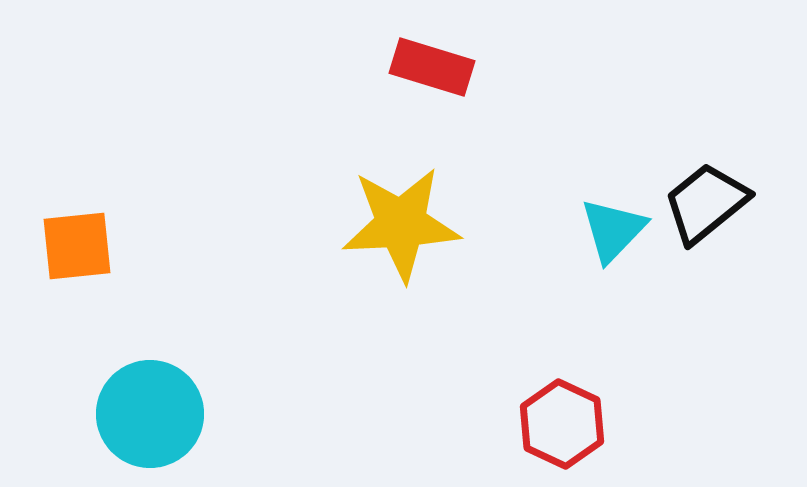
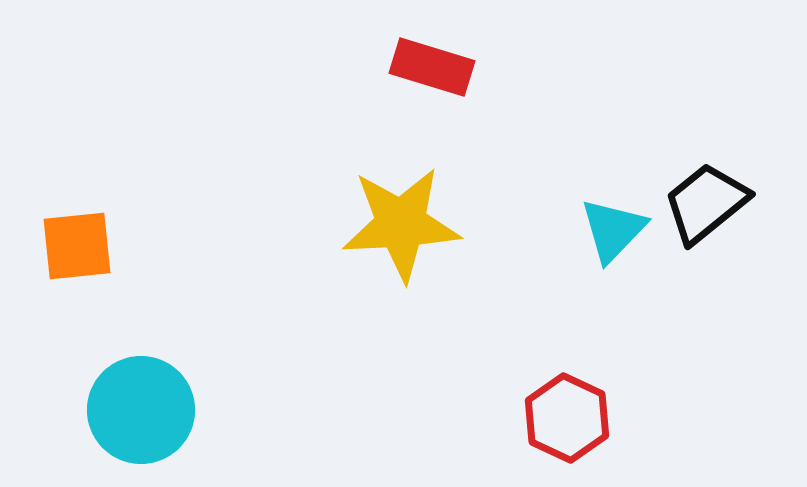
cyan circle: moved 9 px left, 4 px up
red hexagon: moved 5 px right, 6 px up
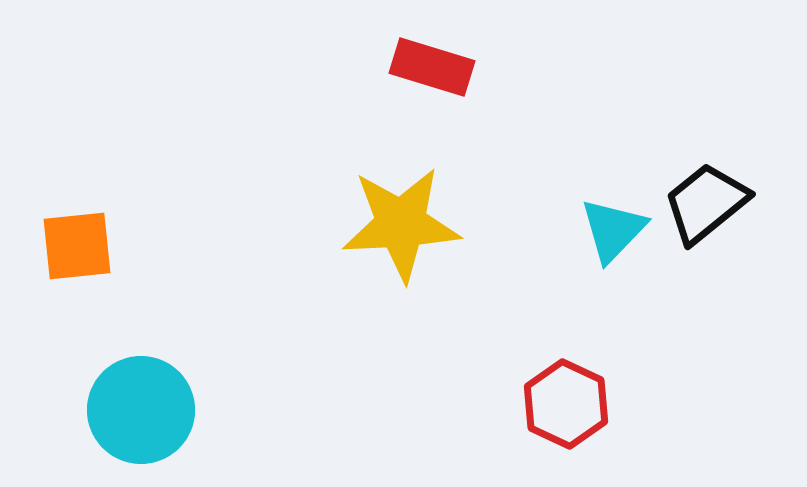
red hexagon: moved 1 px left, 14 px up
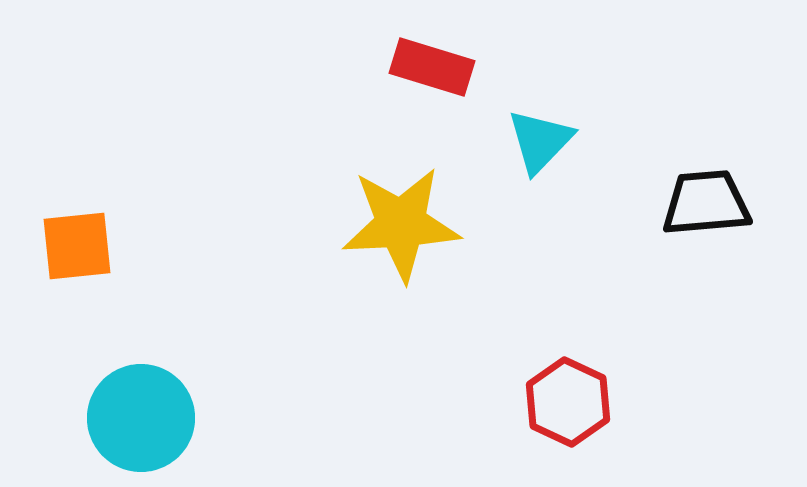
black trapezoid: rotated 34 degrees clockwise
cyan triangle: moved 73 px left, 89 px up
red hexagon: moved 2 px right, 2 px up
cyan circle: moved 8 px down
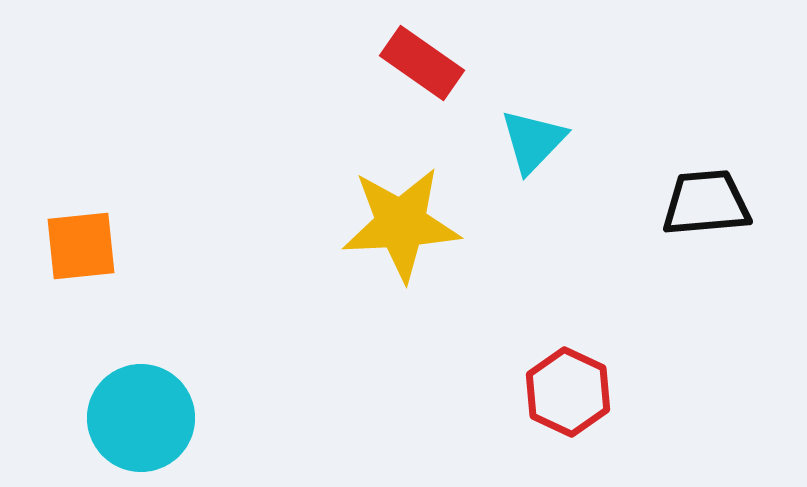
red rectangle: moved 10 px left, 4 px up; rotated 18 degrees clockwise
cyan triangle: moved 7 px left
orange square: moved 4 px right
red hexagon: moved 10 px up
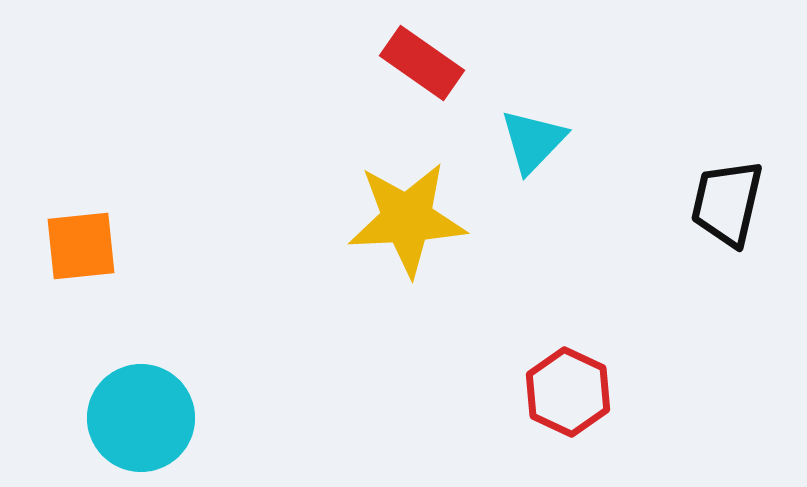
black trapezoid: moved 21 px right; rotated 72 degrees counterclockwise
yellow star: moved 6 px right, 5 px up
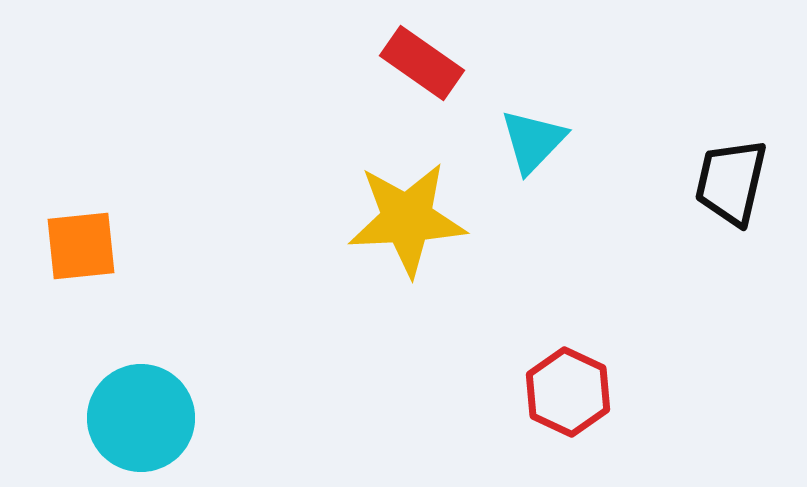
black trapezoid: moved 4 px right, 21 px up
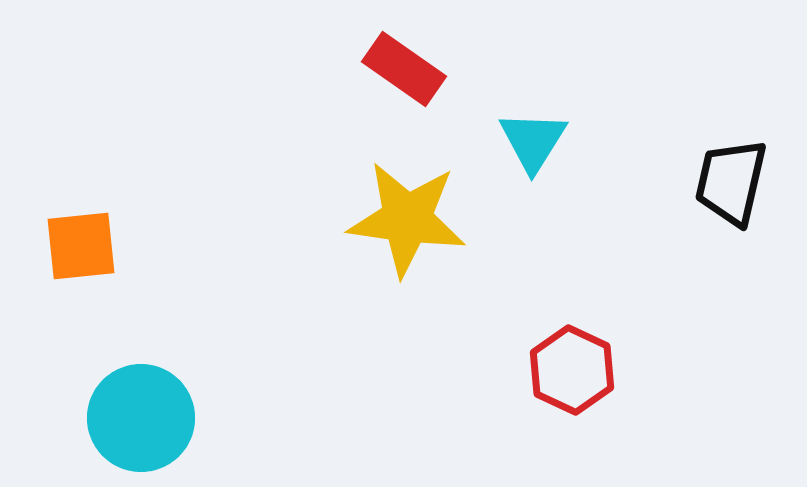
red rectangle: moved 18 px left, 6 px down
cyan triangle: rotated 12 degrees counterclockwise
yellow star: rotated 11 degrees clockwise
red hexagon: moved 4 px right, 22 px up
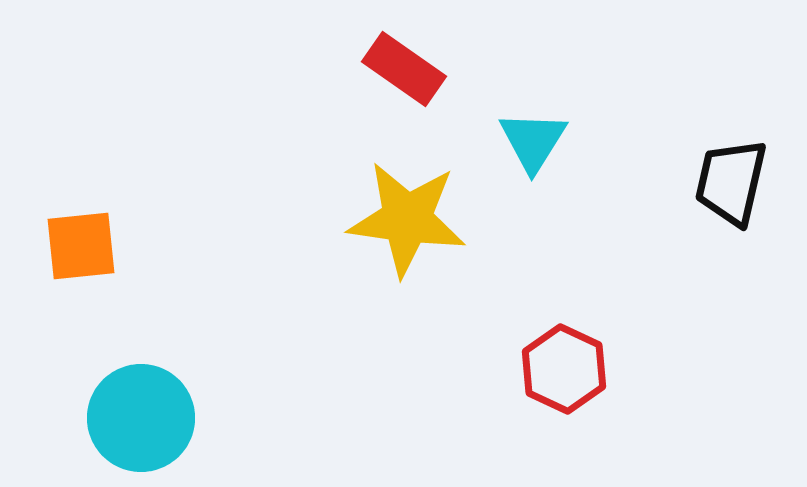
red hexagon: moved 8 px left, 1 px up
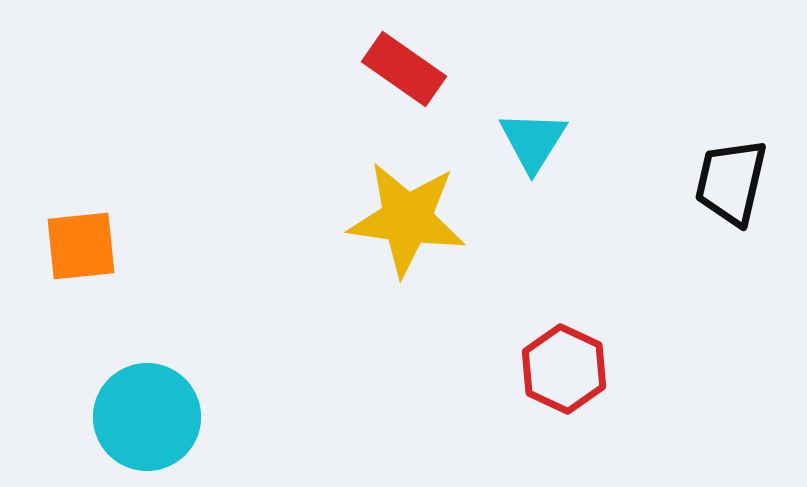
cyan circle: moved 6 px right, 1 px up
